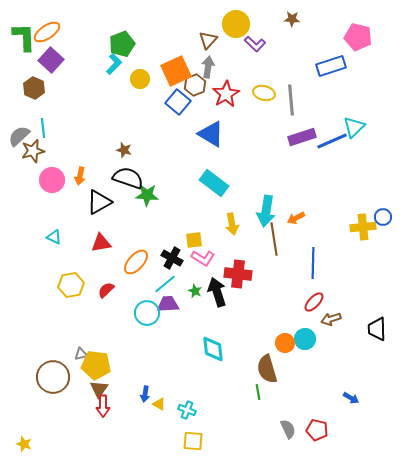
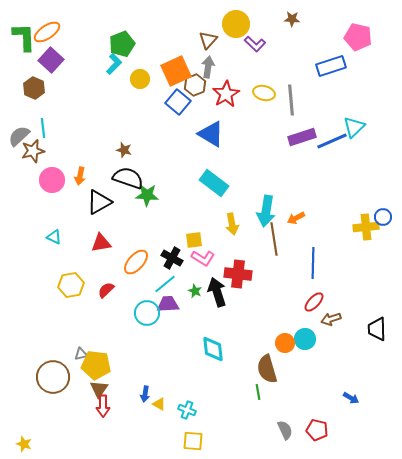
yellow cross at (363, 227): moved 3 px right
gray semicircle at (288, 429): moved 3 px left, 1 px down
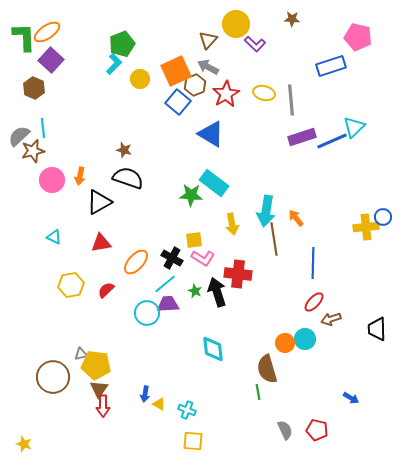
gray arrow at (208, 67): rotated 70 degrees counterclockwise
green star at (147, 195): moved 44 px right
orange arrow at (296, 218): rotated 78 degrees clockwise
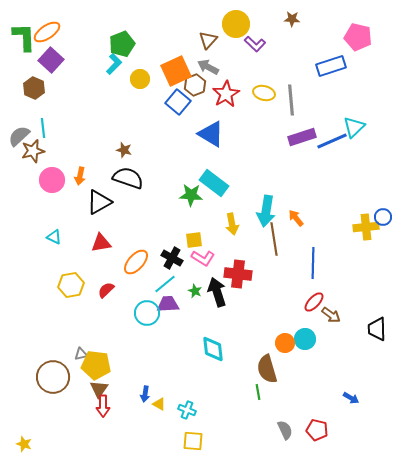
brown arrow at (331, 319): moved 4 px up; rotated 126 degrees counterclockwise
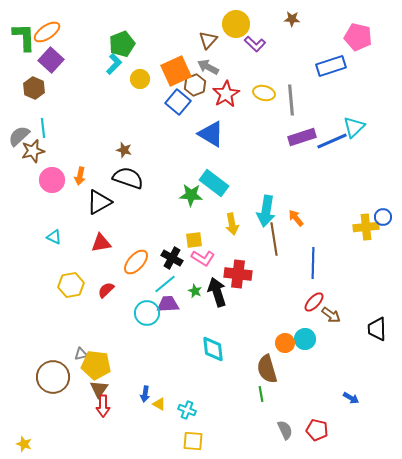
green line at (258, 392): moved 3 px right, 2 px down
